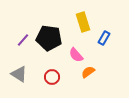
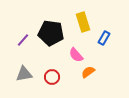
black pentagon: moved 2 px right, 5 px up
gray triangle: moved 5 px right; rotated 42 degrees counterclockwise
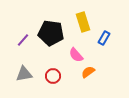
red circle: moved 1 px right, 1 px up
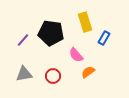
yellow rectangle: moved 2 px right
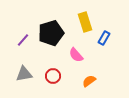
black pentagon: rotated 25 degrees counterclockwise
orange semicircle: moved 1 px right, 9 px down
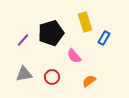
pink semicircle: moved 2 px left, 1 px down
red circle: moved 1 px left, 1 px down
